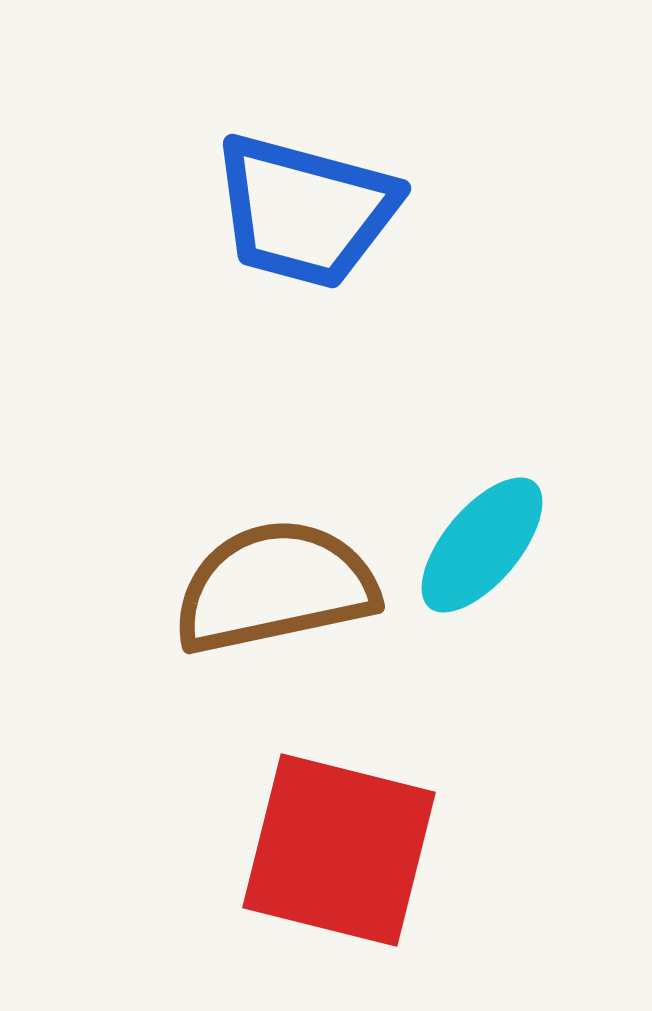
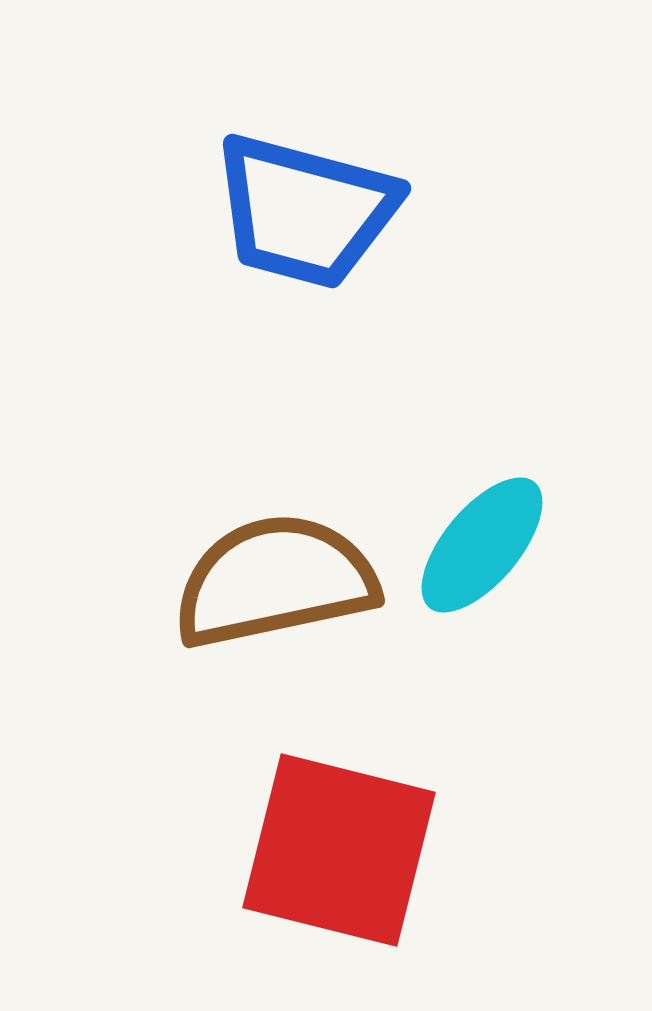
brown semicircle: moved 6 px up
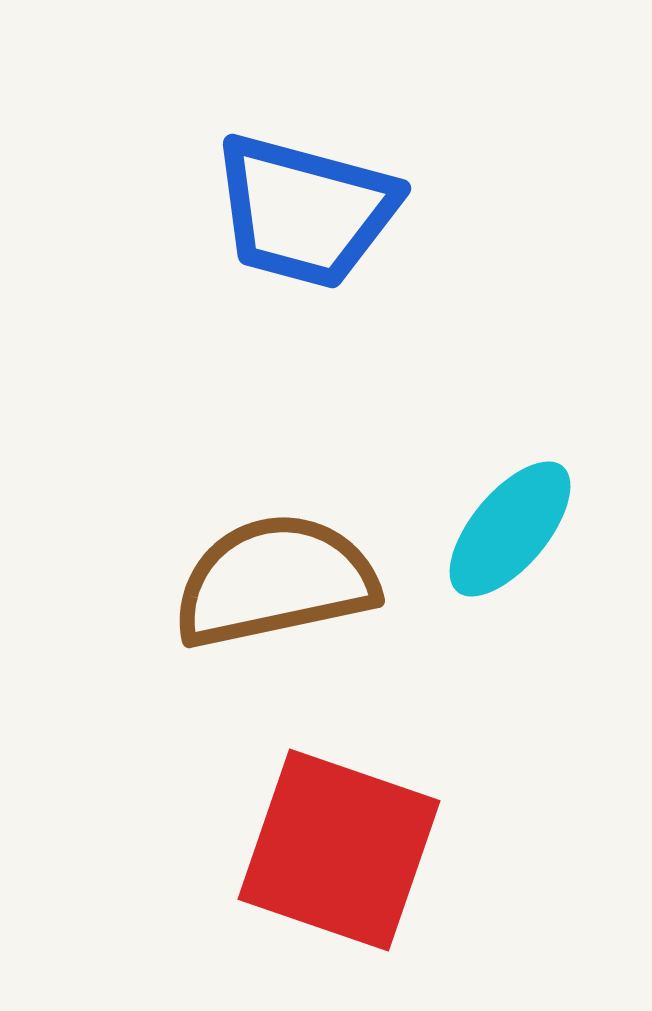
cyan ellipse: moved 28 px right, 16 px up
red square: rotated 5 degrees clockwise
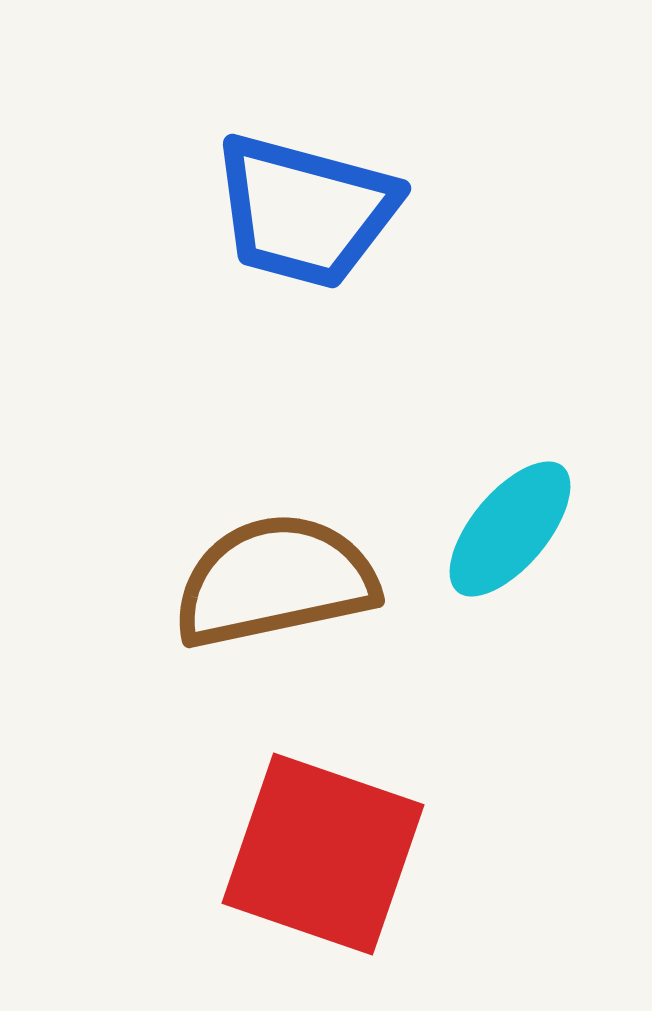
red square: moved 16 px left, 4 px down
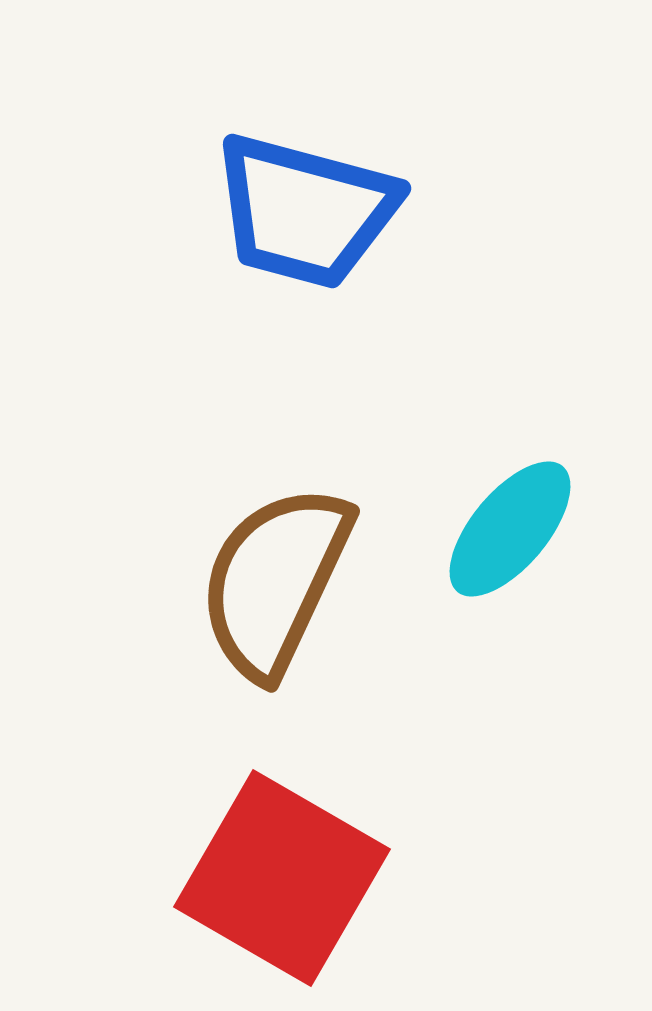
brown semicircle: rotated 53 degrees counterclockwise
red square: moved 41 px left, 24 px down; rotated 11 degrees clockwise
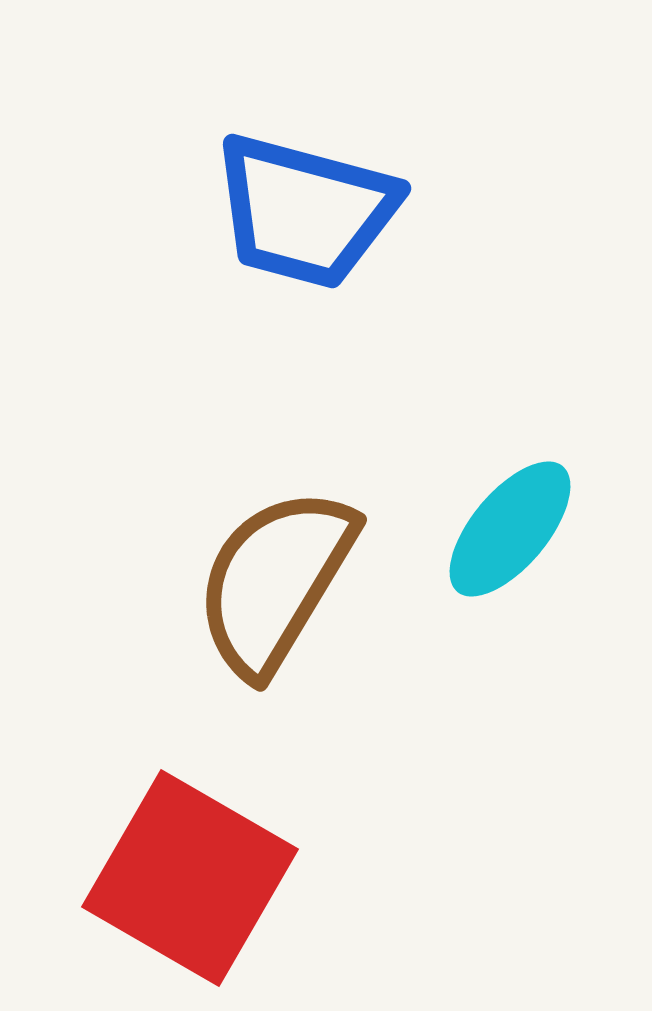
brown semicircle: rotated 6 degrees clockwise
red square: moved 92 px left
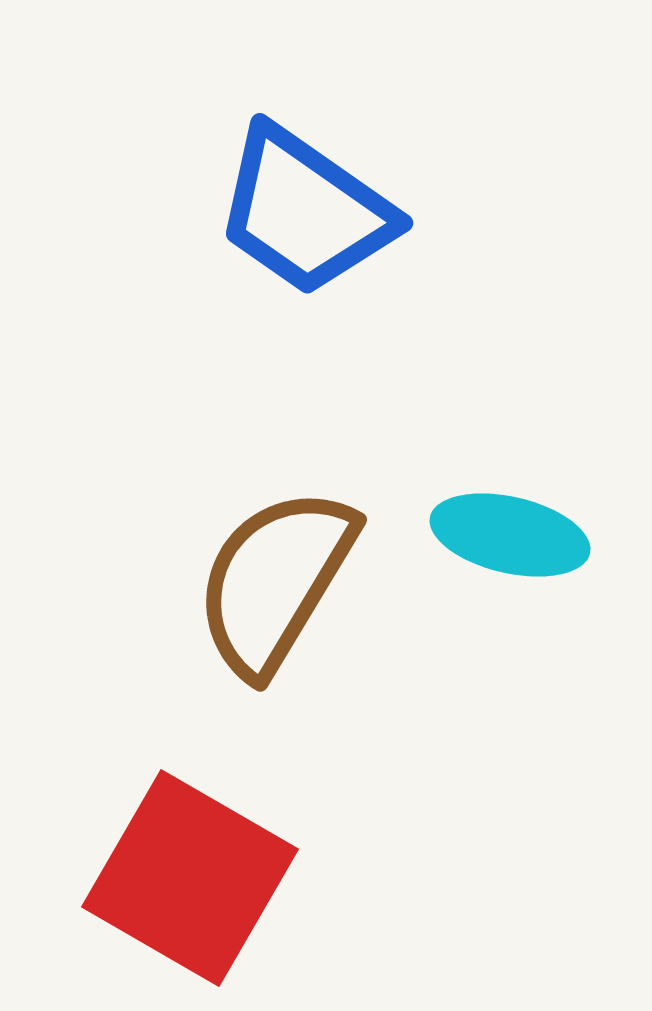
blue trapezoid: rotated 20 degrees clockwise
cyan ellipse: moved 6 px down; rotated 63 degrees clockwise
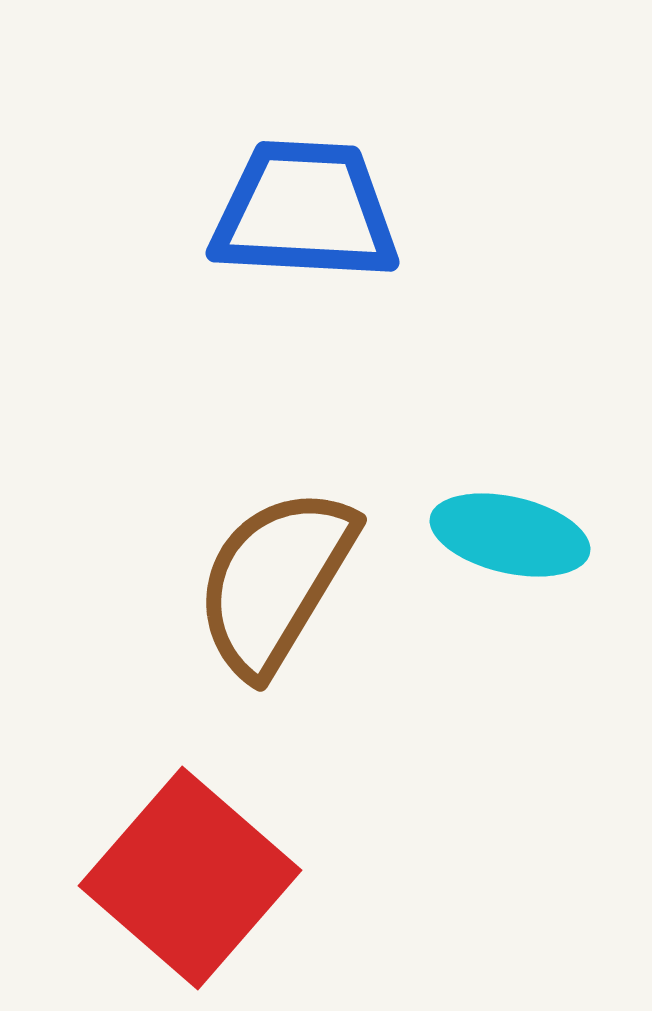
blue trapezoid: rotated 148 degrees clockwise
red square: rotated 11 degrees clockwise
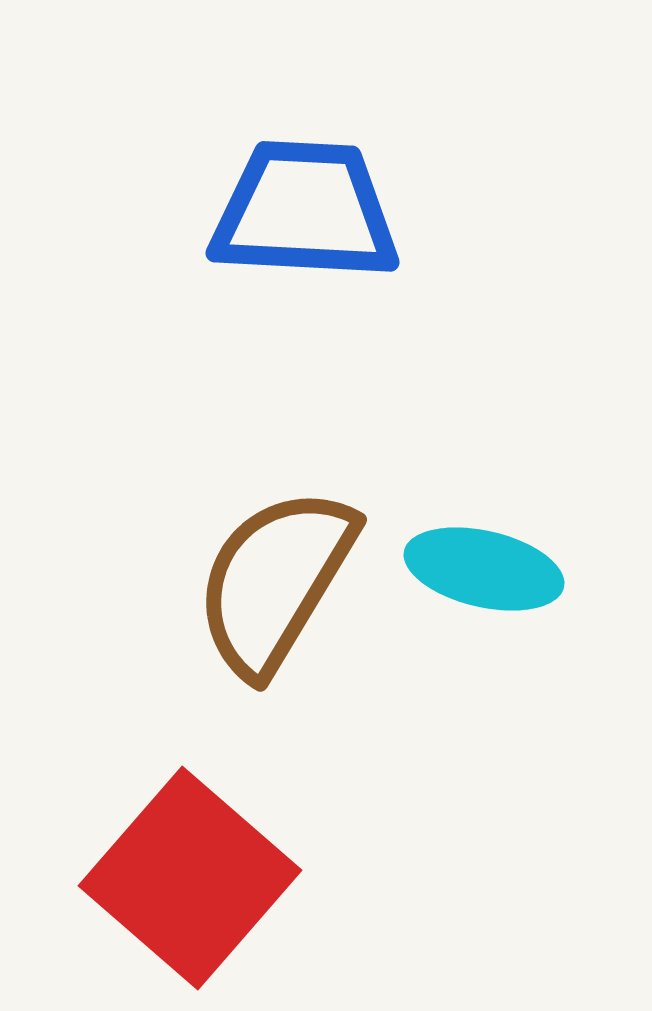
cyan ellipse: moved 26 px left, 34 px down
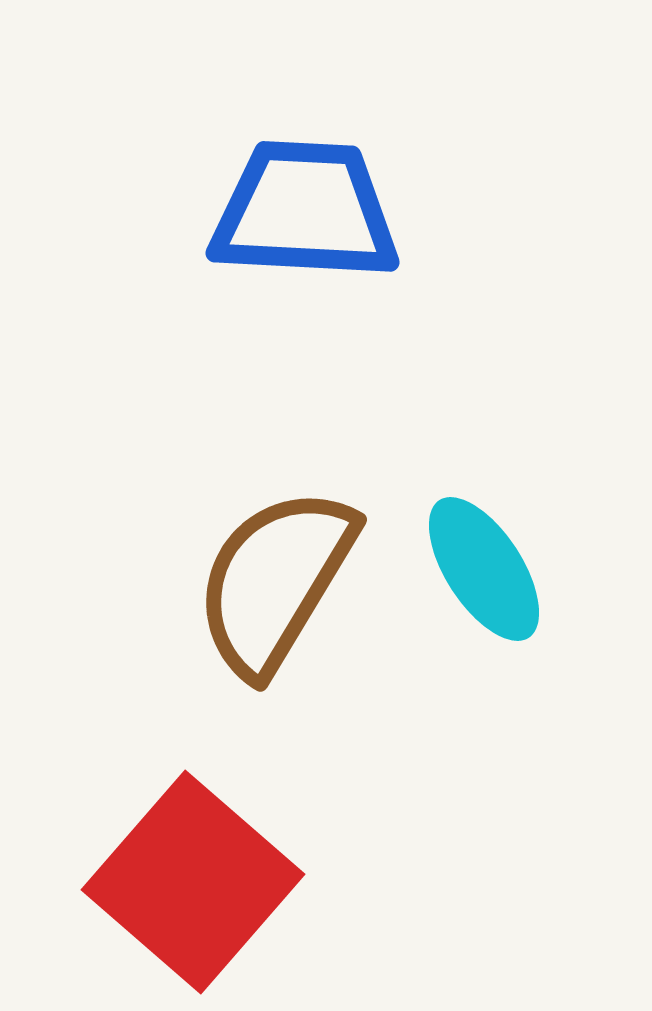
cyan ellipse: rotated 44 degrees clockwise
red square: moved 3 px right, 4 px down
